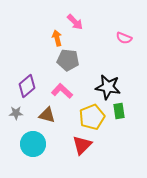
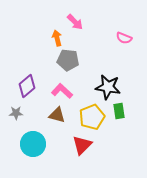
brown triangle: moved 10 px right
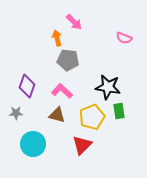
pink arrow: moved 1 px left
purple diamond: rotated 30 degrees counterclockwise
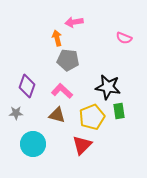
pink arrow: rotated 126 degrees clockwise
